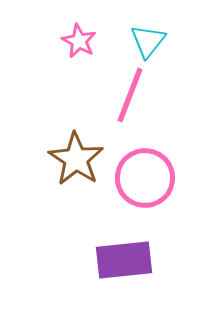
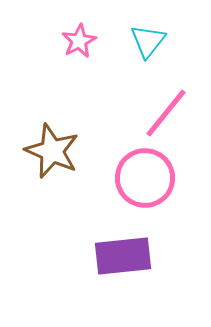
pink star: rotated 16 degrees clockwise
pink line: moved 36 px right, 18 px down; rotated 18 degrees clockwise
brown star: moved 24 px left, 8 px up; rotated 10 degrees counterclockwise
purple rectangle: moved 1 px left, 4 px up
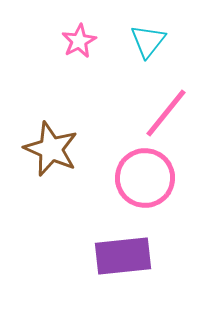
brown star: moved 1 px left, 2 px up
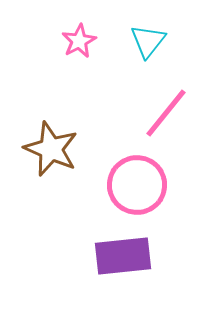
pink circle: moved 8 px left, 7 px down
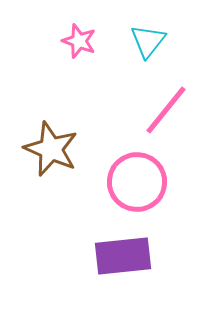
pink star: rotated 24 degrees counterclockwise
pink line: moved 3 px up
pink circle: moved 3 px up
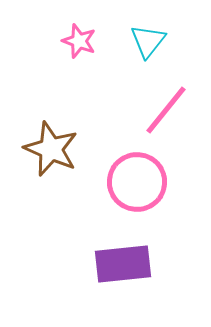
purple rectangle: moved 8 px down
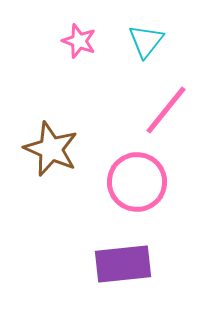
cyan triangle: moved 2 px left
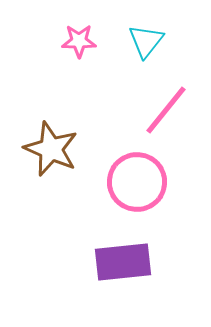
pink star: rotated 20 degrees counterclockwise
purple rectangle: moved 2 px up
